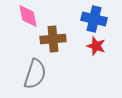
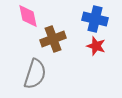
blue cross: moved 1 px right
brown cross: rotated 15 degrees counterclockwise
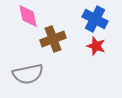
blue cross: rotated 15 degrees clockwise
gray semicircle: moved 7 px left; rotated 60 degrees clockwise
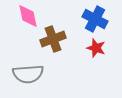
red star: moved 2 px down
gray semicircle: rotated 8 degrees clockwise
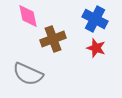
gray semicircle: rotated 28 degrees clockwise
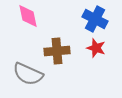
brown cross: moved 4 px right, 12 px down; rotated 15 degrees clockwise
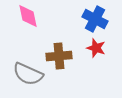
brown cross: moved 2 px right, 5 px down
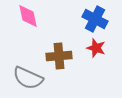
gray semicircle: moved 4 px down
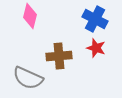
pink diamond: moved 2 px right; rotated 25 degrees clockwise
